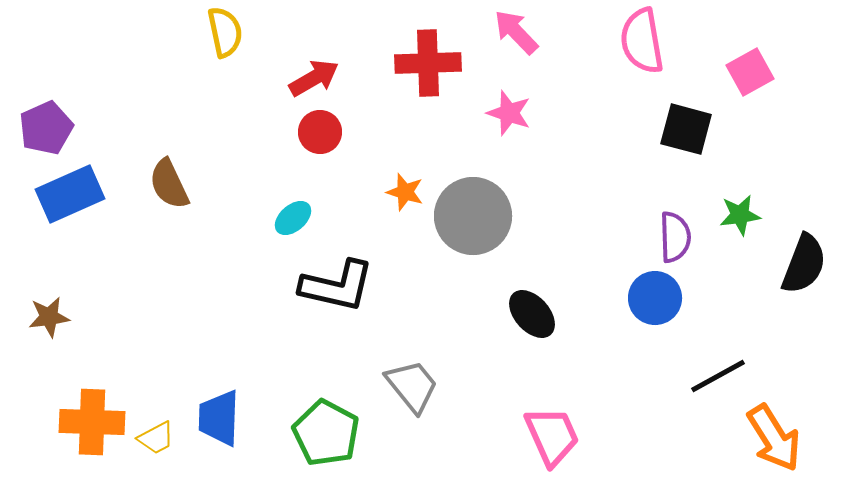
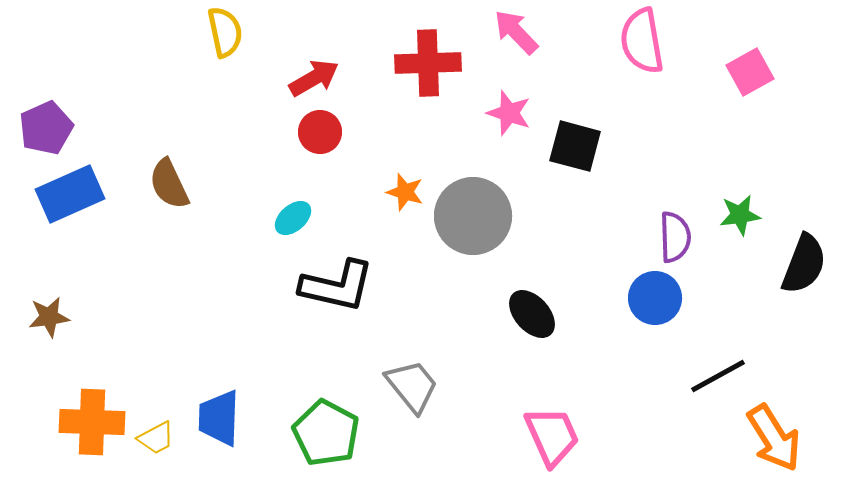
black square: moved 111 px left, 17 px down
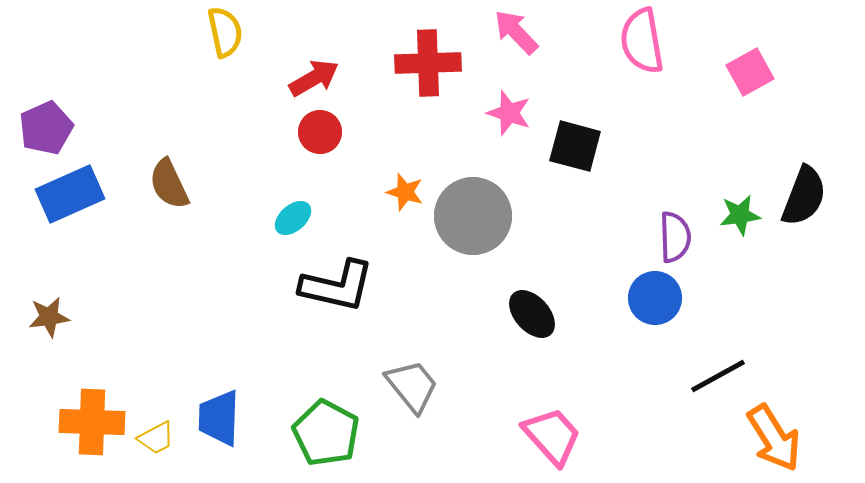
black semicircle: moved 68 px up
pink trapezoid: rotated 18 degrees counterclockwise
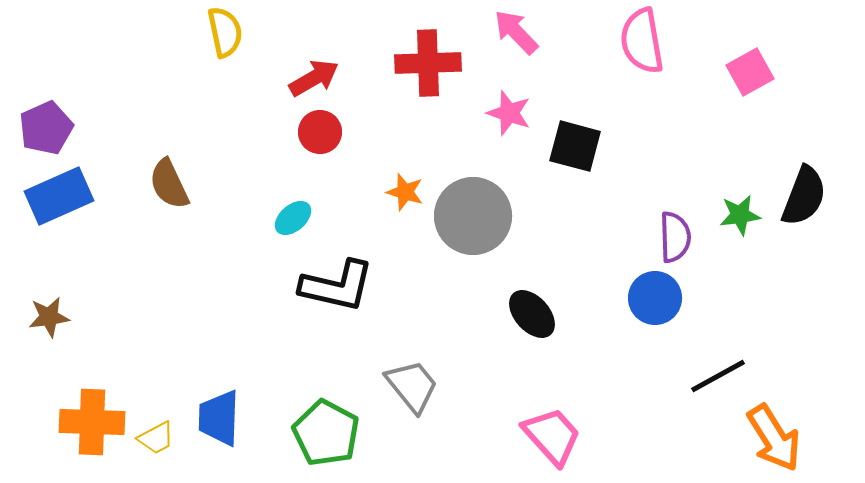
blue rectangle: moved 11 px left, 2 px down
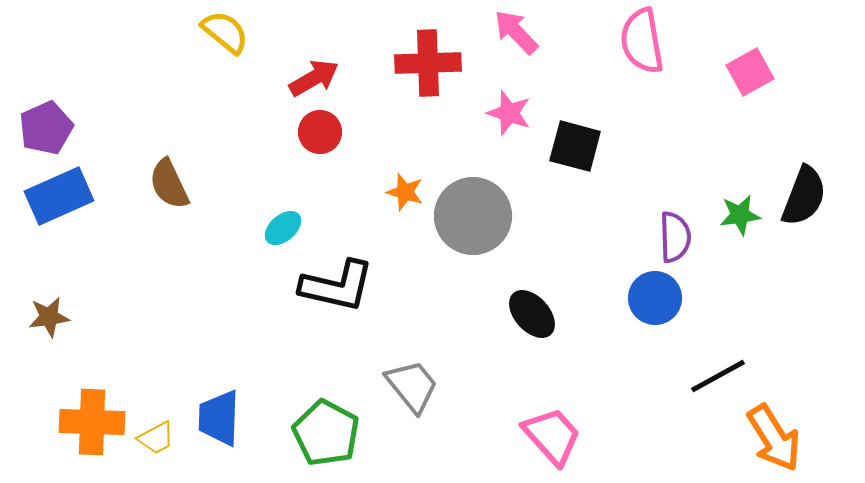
yellow semicircle: rotated 39 degrees counterclockwise
cyan ellipse: moved 10 px left, 10 px down
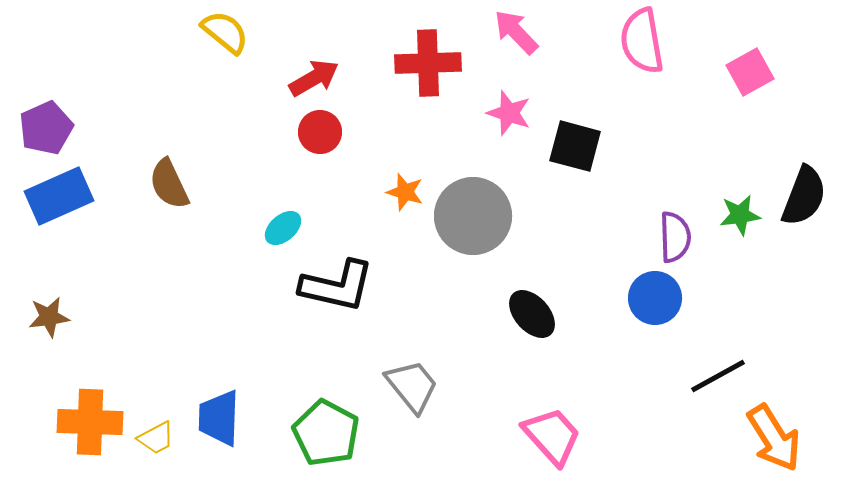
orange cross: moved 2 px left
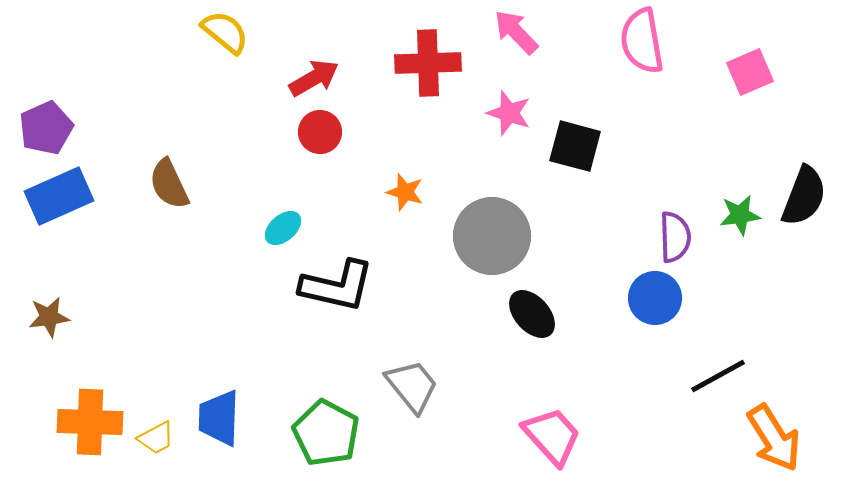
pink square: rotated 6 degrees clockwise
gray circle: moved 19 px right, 20 px down
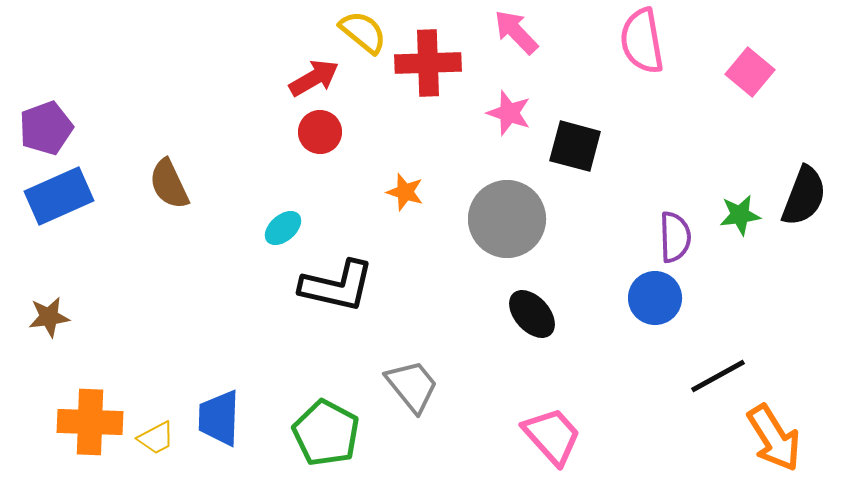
yellow semicircle: moved 138 px right
pink square: rotated 27 degrees counterclockwise
purple pentagon: rotated 4 degrees clockwise
gray circle: moved 15 px right, 17 px up
